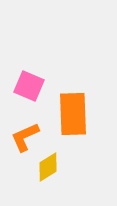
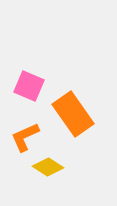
orange rectangle: rotated 33 degrees counterclockwise
yellow diamond: rotated 64 degrees clockwise
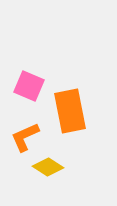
orange rectangle: moved 3 px left, 3 px up; rotated 24 degrees clockwise
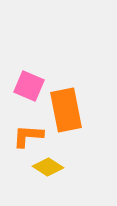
orange rectangle: moved 4 px left, 1 px up
orange L-shape: moved 3 px right, 1 px up; rotated 28 degrees clockwise
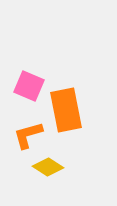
orange L-shape: moved 1 px up; rotated 20 degrees counterclockwise
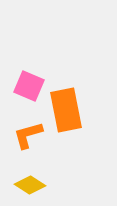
yellow diamond: moved 18 px left, 18 px down
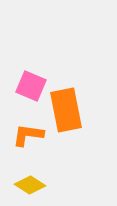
pink square: moved 2 px right
orange L-shape: rotated 24 degrees clockwise
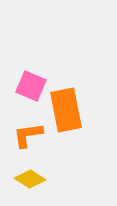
orange L-shape: rotated 16 degrees counterclockwise
yellow diamond: moved 6 px up
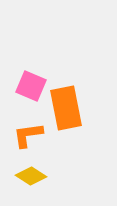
orange rectangle: moved 2 px up
yellow diamond: moved 1 px right, 3 px up
